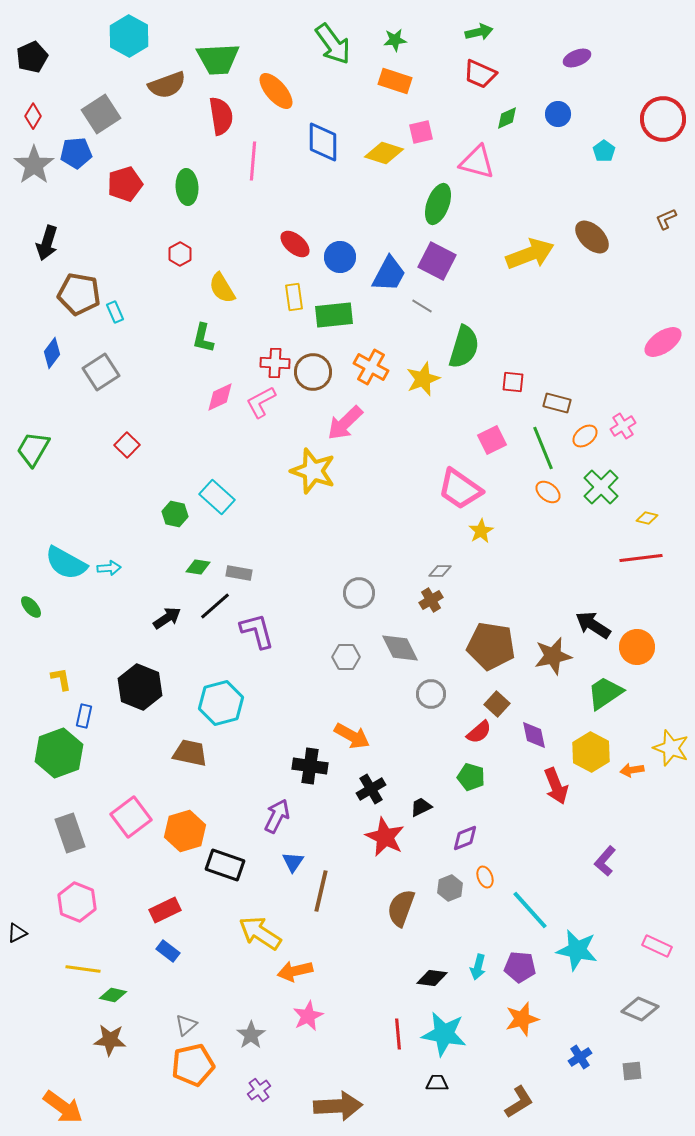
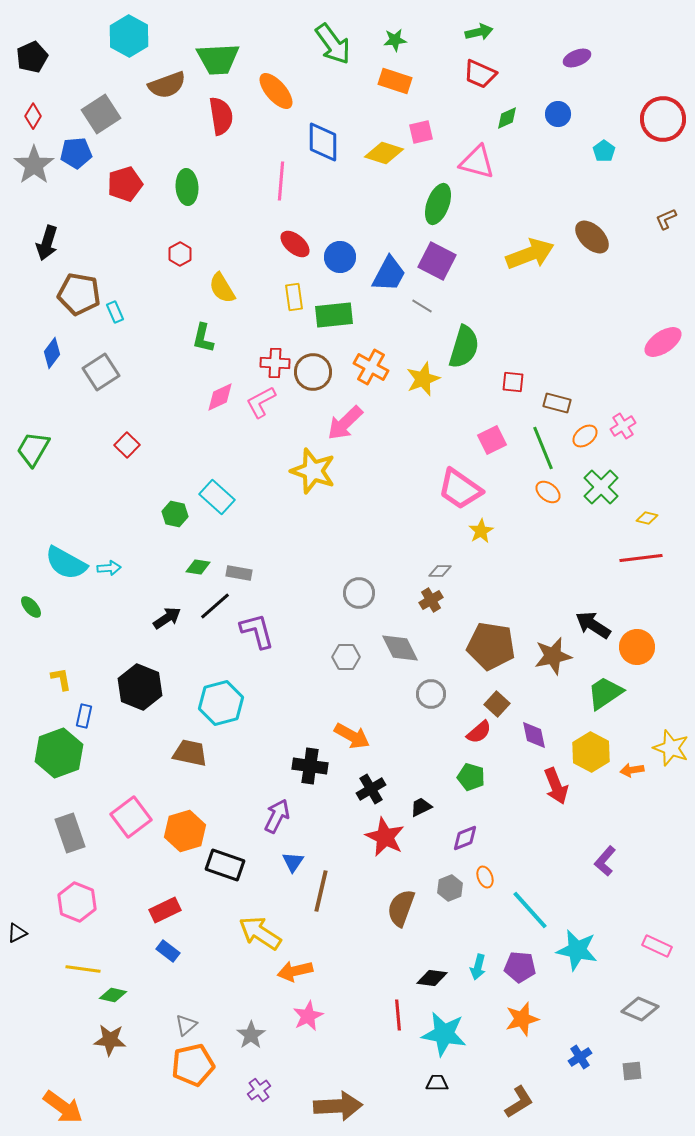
pink line at (253, 161): moved 28 px right, 20 px down
red line at (398, 1034): moved 19 px up
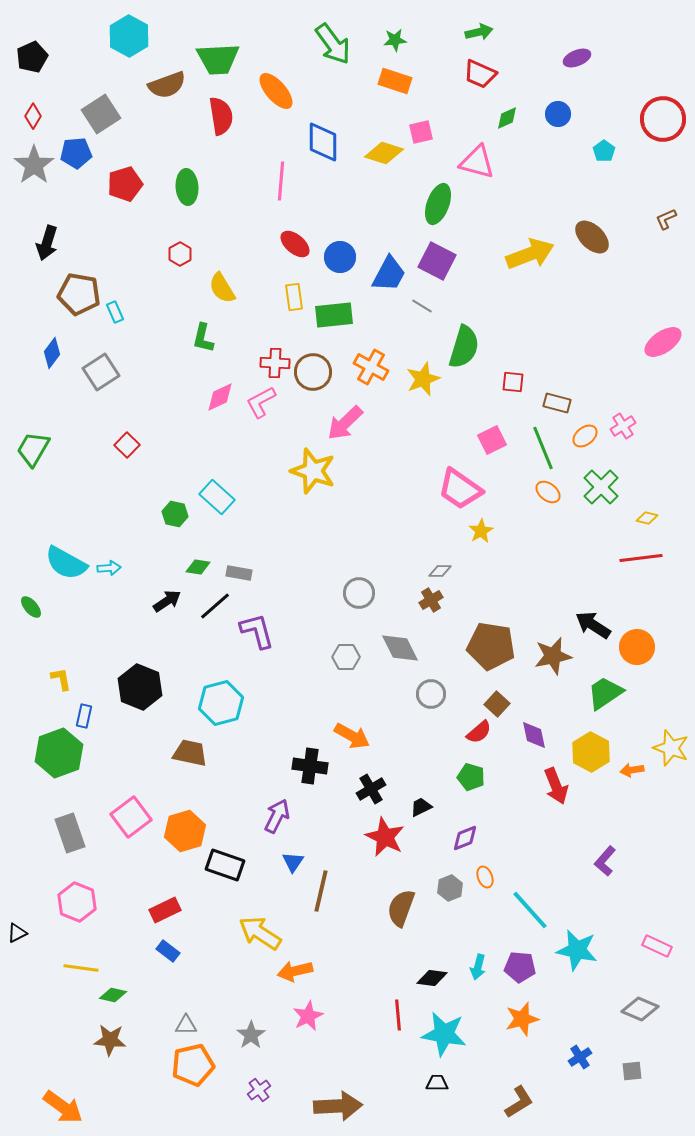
black arrow at (167, 618): moved 17 px up
yellow line at (83, 969): moved 2 px left, 1 px up
gray triangle at (186, 1025): rotated 40 degrees clockwise
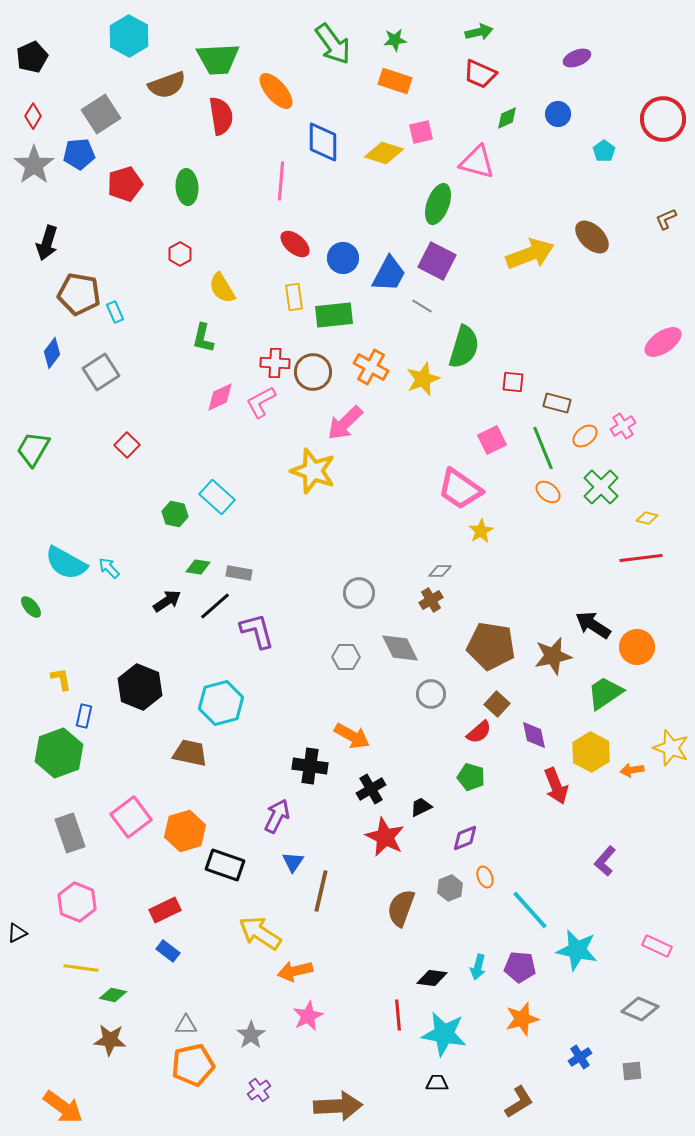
blue pentagon at (76, 153): moved 3 px right, 1 px down
blue circle at (340, 257): moved 3 px right, 1 px down
cyan arrow at (109, 568): rotated 130 degrees counterclockwise
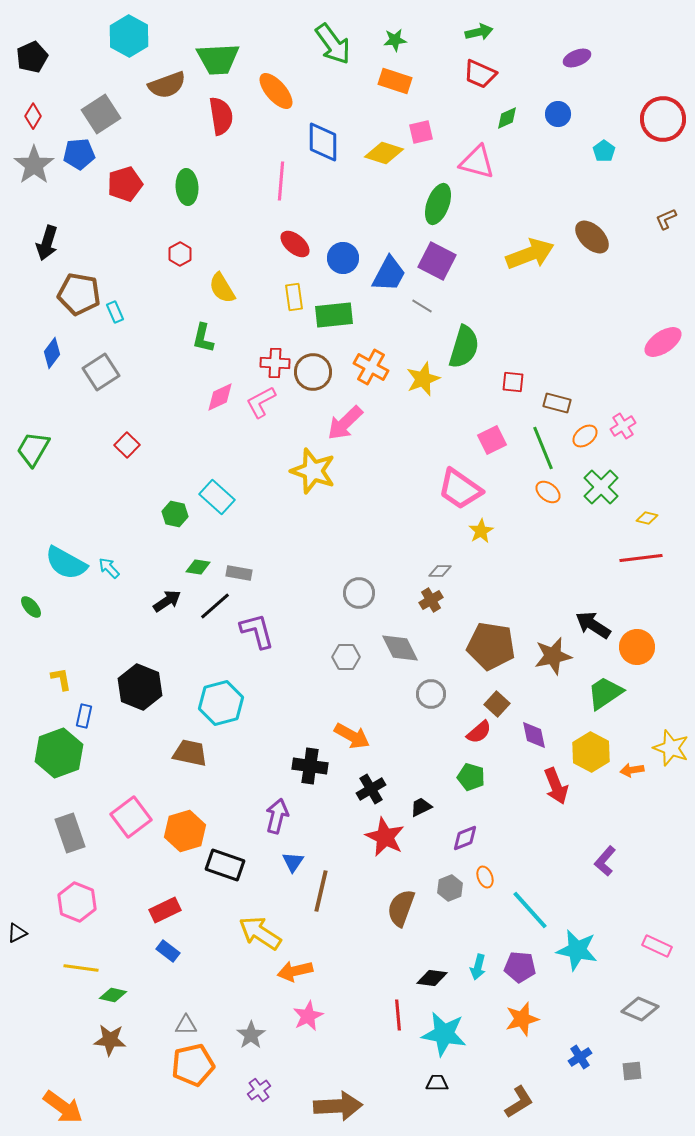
purple arrow at (277, 816): rotated 12 degrees counterclockwise
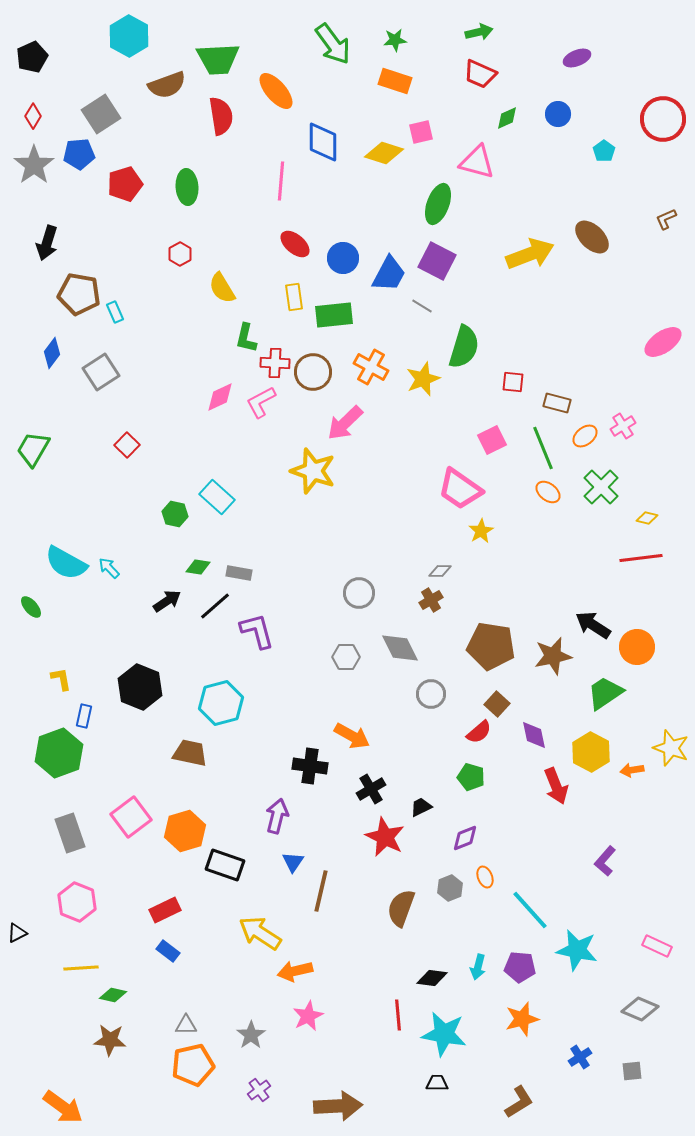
green L-shape at (203, 338): moved 43 px right
yellow line at (81, 968): rotated 12 degrees counterclockwise
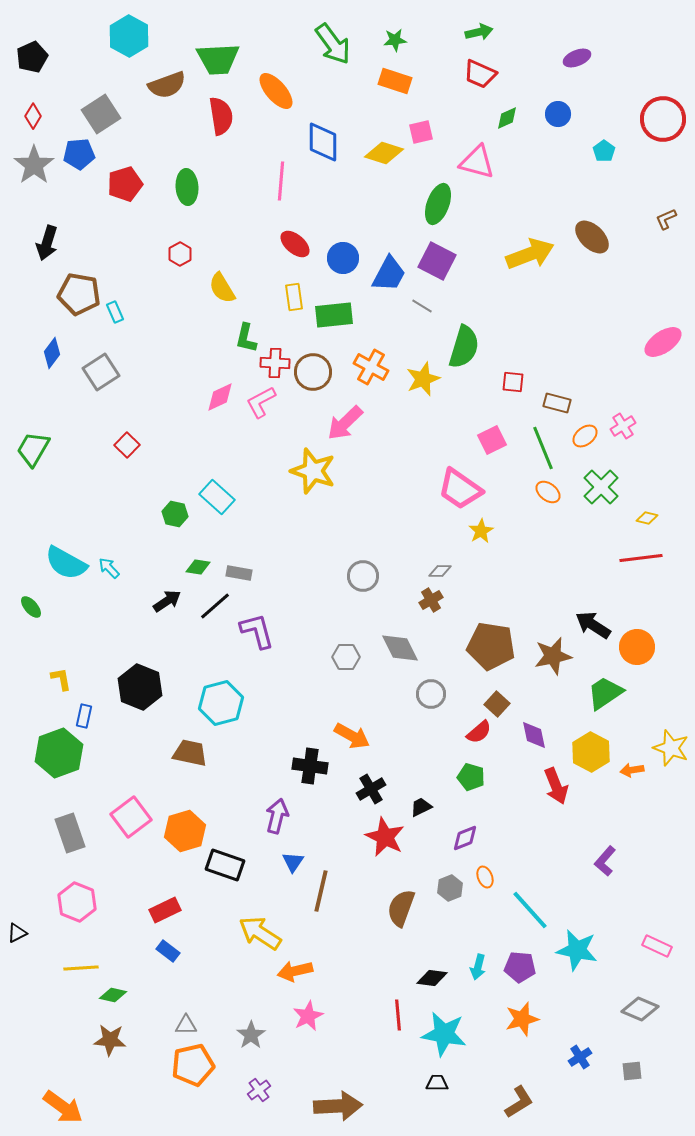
gray circle at (359, 593): moved 4 px right, 17 px up
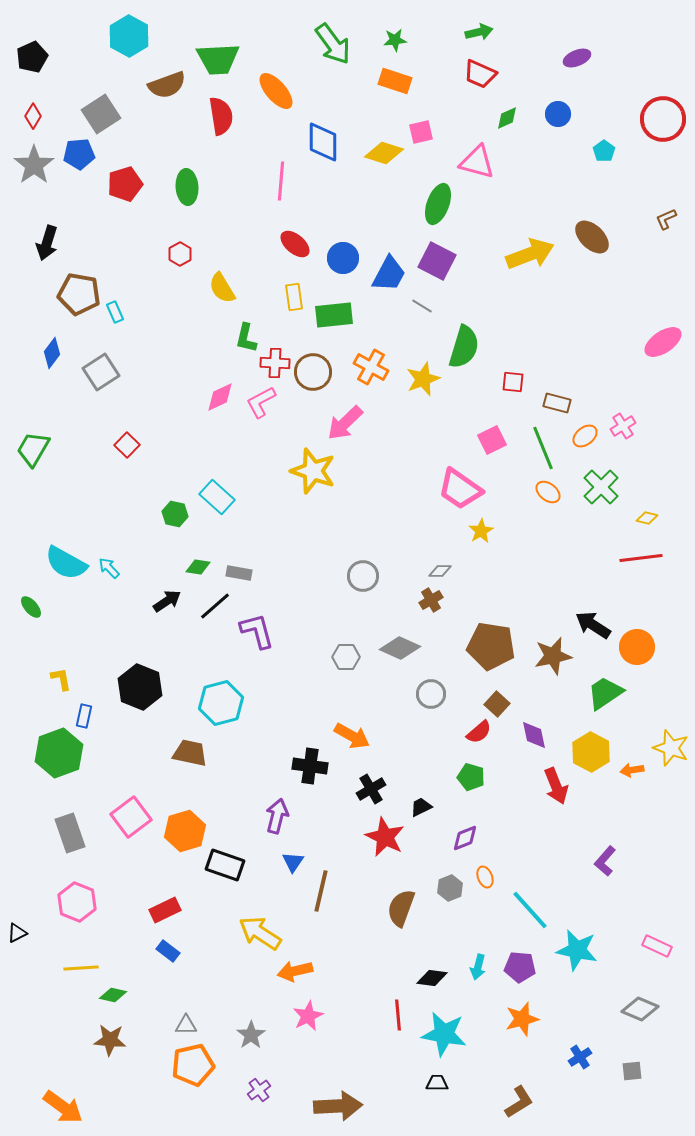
gray diamond at (400, 648): rotated 39 degrees counterclockwise
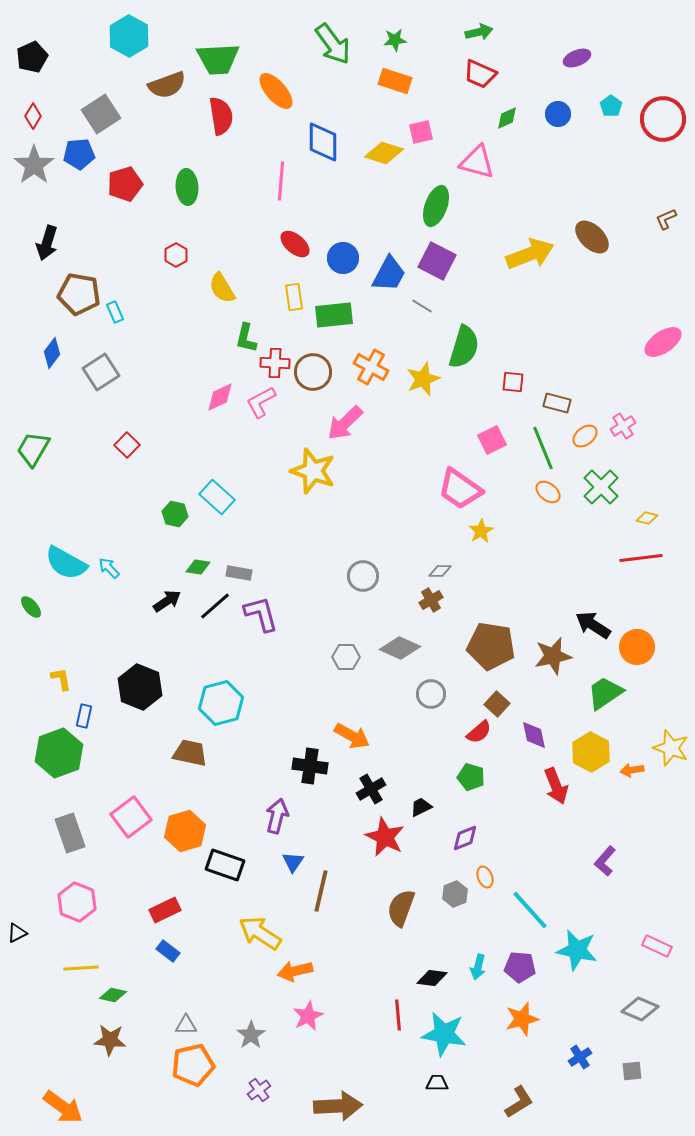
cyan pentagon at (604, 151): moved 7 px right, 45 px up
green ellipse at (438, 204): moved 2 px left, 2 px down
red hexagon at (180, 254): moved 4 px left, 1 px down
purple L-shape at (257, 631): moved 4 px right, 17 px up
gray hexagon at (450, 888): moved 5 px right, 6 px down
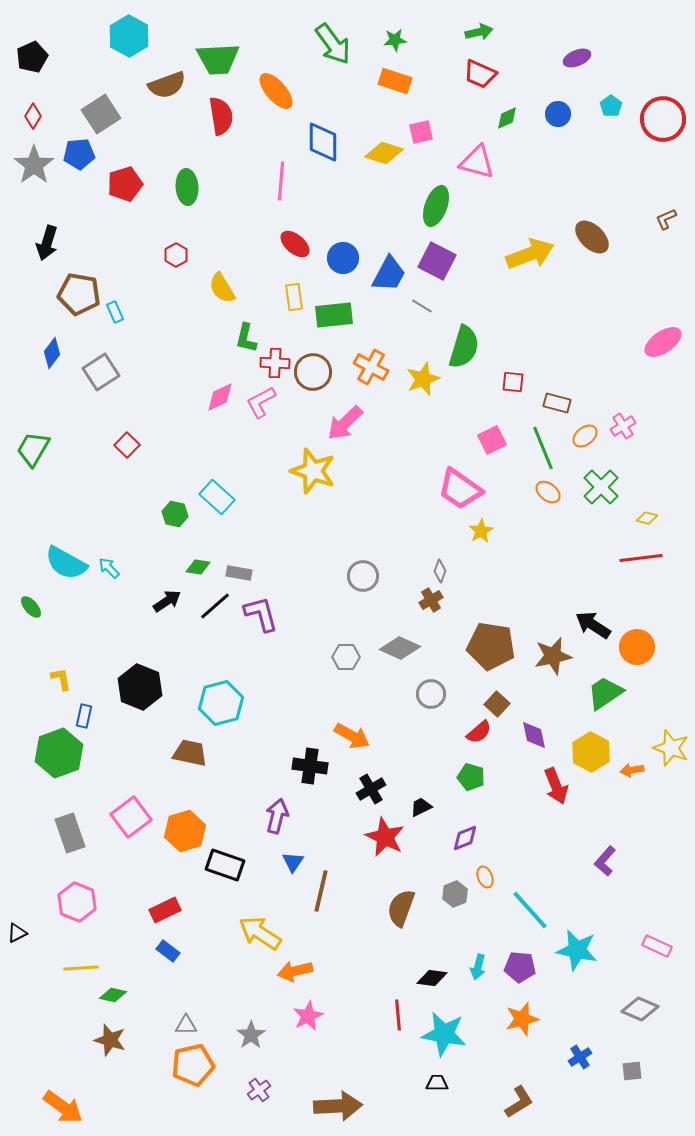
gray diamond at (440, 571): rotated 70 degrees counterclockwise
brown star at (110, 1040): rotated 12 degrees clockwise
